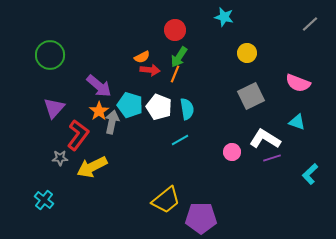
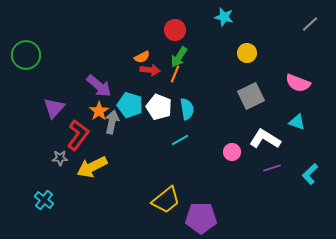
green circle: moved 24 px left
purple line: moved 10 px down
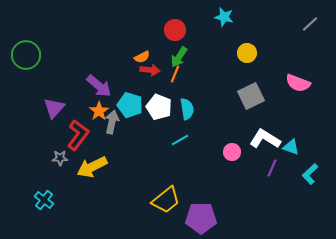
cyan triangle: moved 6 px left, 25 px down
purple line: rotated 48 degrees counterclockwise
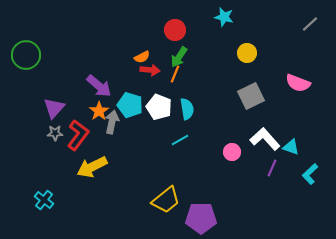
white L-shape: rotated 16 degrees clockwise
gray star: moved 5 px left, 25 px up
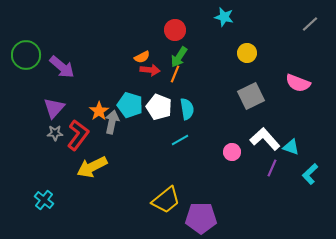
purple arrow: moved 37 px left, 19 px up
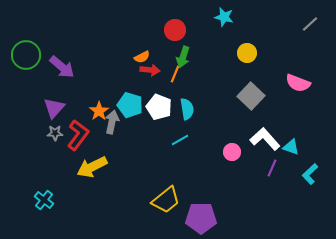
green arrow: moved 4 px right; rotated 15 degrees counterclockwise
gray square: rotated 20 degrees counterclockwise
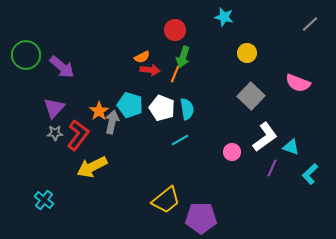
white pentagon: moved 3 px right, 1 px down
white L-shape: moved 2 px up; rotated 96 degrees clockwise
